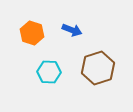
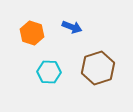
blue arrow: moved 3 px up
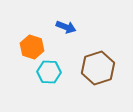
blue arrow: moved 6 px left
orange hexagon: moved 14 px down
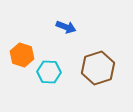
orange hexagon: moved 10 px left, 8 px down
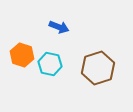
blue arrow: moved 7 px left
cyan hexagon: moved 1 px right, 8 px up; rotated 10 degrees clockwise
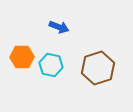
orange hexagon: moved 2 px down; rotated 20 degrees counterclockwise
cyan hexagon: moved 1 px right, 1 px down
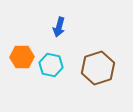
blue arrow: rotated 84 degrees clockwise
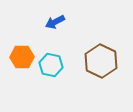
blue arrow: moved 4 px left, 5 px up; rotated 48 degrees clockwise
brown hexagon: moved 3 px right, 7 px up; rotated 16 degrees counterclockwise
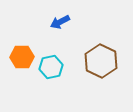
blue arrow: moved 5 px right
cyan hexagon: moved 2 px down; rotated 25 degrees counterclockwise
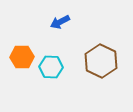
cyan hexagon: rotated 15 degrees clockwise
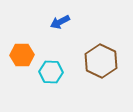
orange hexagon: moved 2 px up
cyan hexagon: moved 5 px down
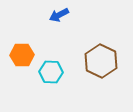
blue arrow: moved 1 px left, 7 px up
